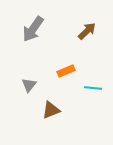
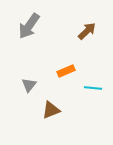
gray arrow: moved 4 px left, 3 px up
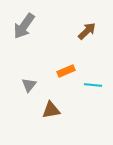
gray arrow: moved 5 px left
cyan line: moved 3 px up
brown triangle: rotated 12 degrees clockwise
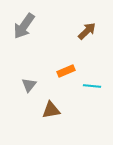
cyan line: moved 1 px left, 1 px down
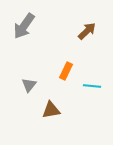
orange rectangle: rotated 42 degrees counterclockwise
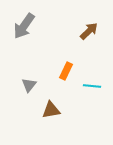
brown arrow: moved 2 px right
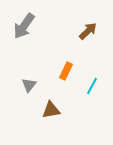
brown arrow: moved 1 px left
cyan line: rotated 66 degrees counterclockwise
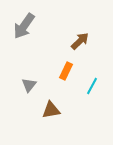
brown arrow: moved 8 px left, 10 px down
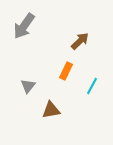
gray triangle: moved 1 px left, 1 px down
